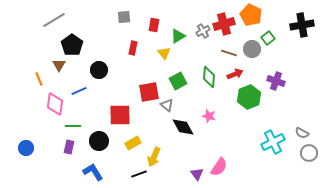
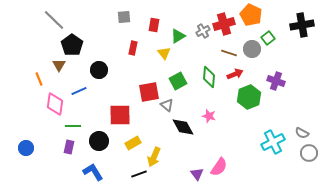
gray line at (54, 20): rotated 75 degrees clockwise
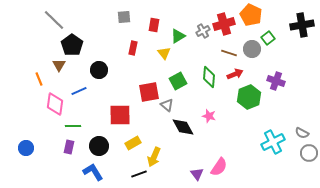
black circle at (99, 141): moved 5 px down
